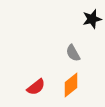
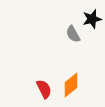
gray semicircle: moved 19 px up
red semicircle: moved 8 px right, 2 px down; rotated 78 degrees counterclockwise
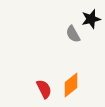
black star: moved 1 px left
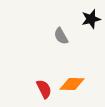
gray semicircle: moved 12 px left, 2 px down
orange diamond: moved 1 px right, 1 px up; rotated 40 degrees clockwise
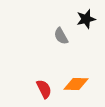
black star: moved 5 px left
orange diamond: moved 4 px right
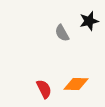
black star: moved 3 px right, 2 px down
gray semicircle: moved 1 px right, 3 px up
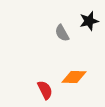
orange diamond: moved 2 px left, 7 px up
red semicircle: moved 1 px right, 1 px down
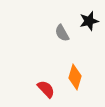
orange diamond: moved 1 px right; rotated 75 degrees counterclockwise
red semicircle: moved 1 px right, 1 px up; rotated 18 degrees counterclockwise
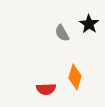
black star: moved 3 px down; rotated 24 degrees counterclockwise
red semicircle: rotated 132 degrees clockwise
